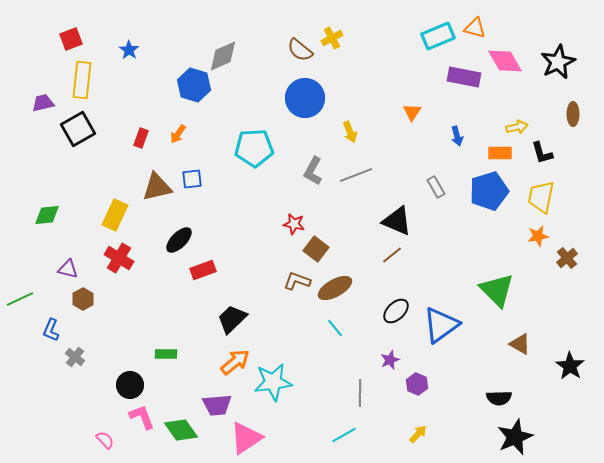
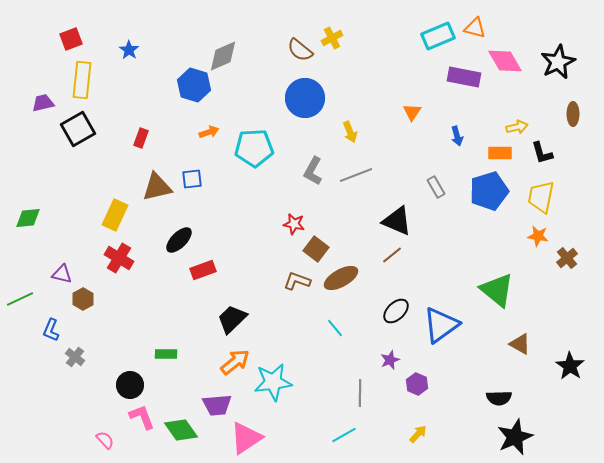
orange arrow at (178, 134): moved 31 px right, 2 px up; rotated 144 degrees counterclockwise
green diamond at (47, 215): moved 19 px left, 3 px down
orange star at (538, 236): rotated 20 degrees clockwise
purple triangle at (68, 269): moved 6 px left, 5 px down
brown ellipse at (335, 288): moved 6 px right, 10 px up
green triangle at (497, 290): rotated 6 degrees counterclockwise
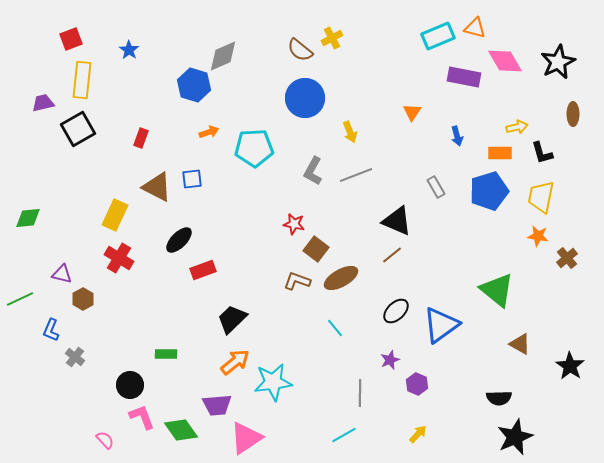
brown triangle at (157, 187): rotated 40 degrees clockwise
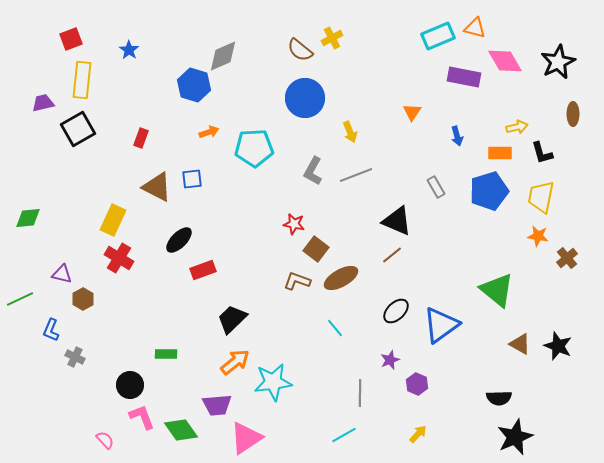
yellow rectangle at (115, 215): moved 2 px left, 5 px down
gray cross at (75, 357): rotated 12 degrees counterclockwise
black star at (570, 366): moved 12 px left, 20 px up; rotated 12 degrees counterclockwise
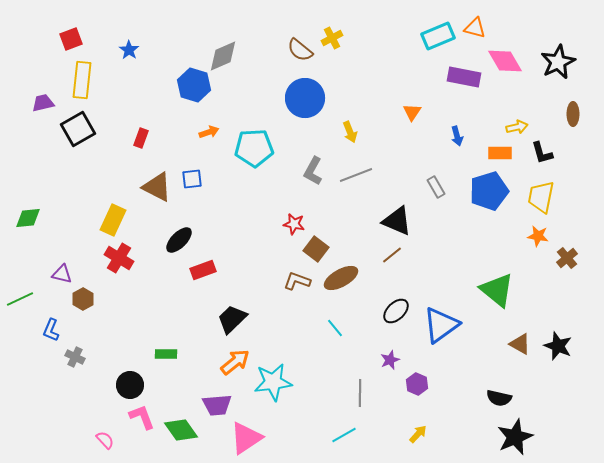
black semicircle at (499, 398): rotated 15 degrees clockwise
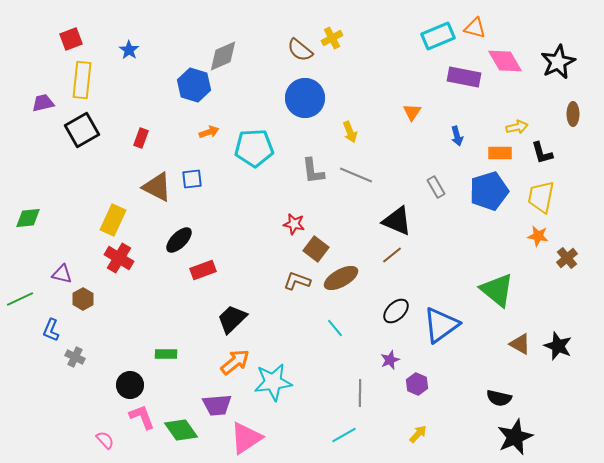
black square at (78, 129): moved 4 px right, 1 px down
gray L-shape at (313, 171): rotated 36 degrees counterclockwise
gray line at (356, 175): rotated 44 degrees clockwise
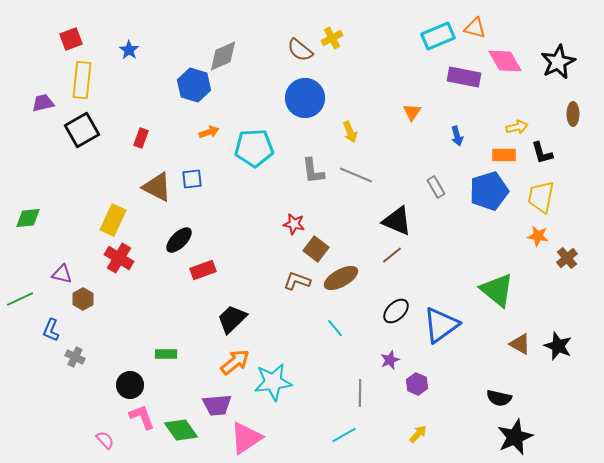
orange rectangle at (500, 153): moved 4 px right, 2 px down
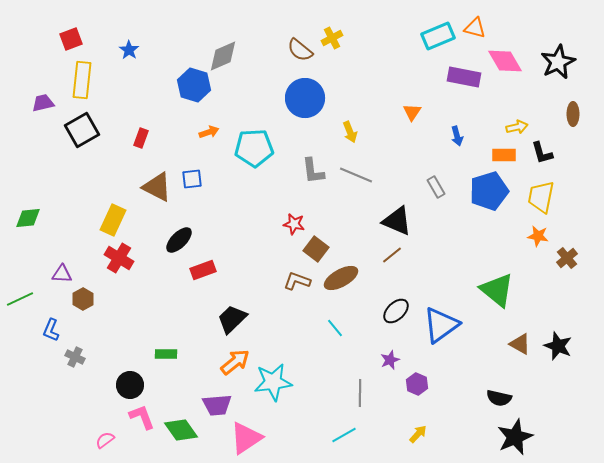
purple triangle at (62, 274): rotated 10 degrees counterclockwise
pink semicircle at (105, 440): rotated 84 degrees counterclockwise
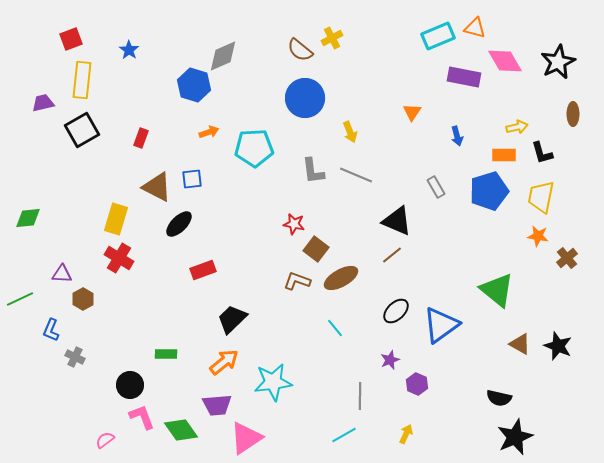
yellow rectangle at (113, 220): moved 3 px right, 1 px up; rotated 8 degrees counterclockwise
black ellipse at (179, 240): moved 16 px up
orange arrow at (235, 362): moved 11 px left
gray line at (360, 393): moved 3 px down
yellow arrow at (418, 434): moved 12 px left; rotated 18 degrees counterclockwise
